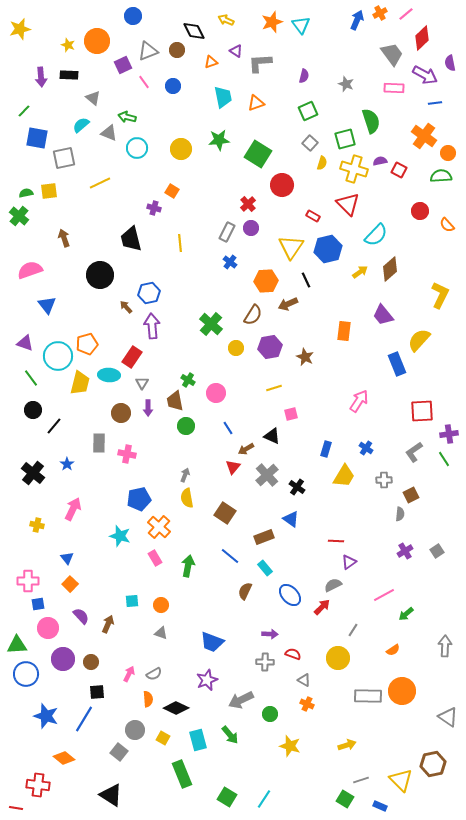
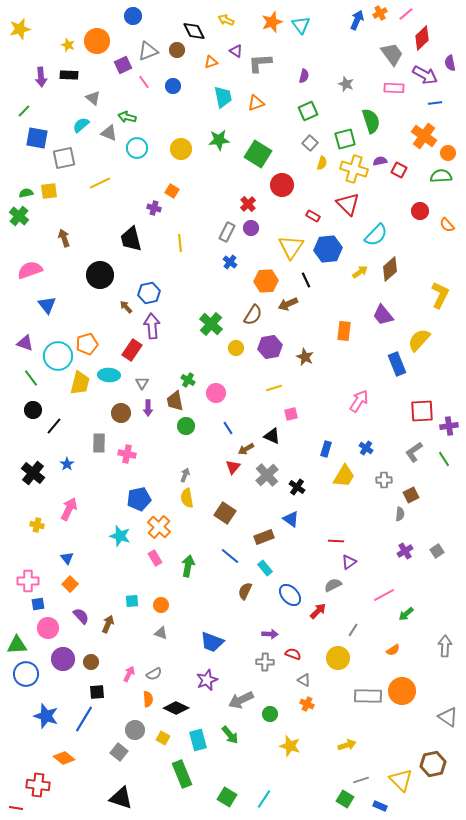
blue hexagon at (328, 249): rotated 8 degrees clockwise
red rectangle at (132, 357): moved 7 px up
purple cross at (449, 434): moved 8 px up
pink arrow at (73, 509): moved 4 px left
red arrow at (322, 607): moved 4 px left, 4 px down
black triangle at (111, 795): moved 10 px right, 3 px down; rotated 15 degrees counterclockwise
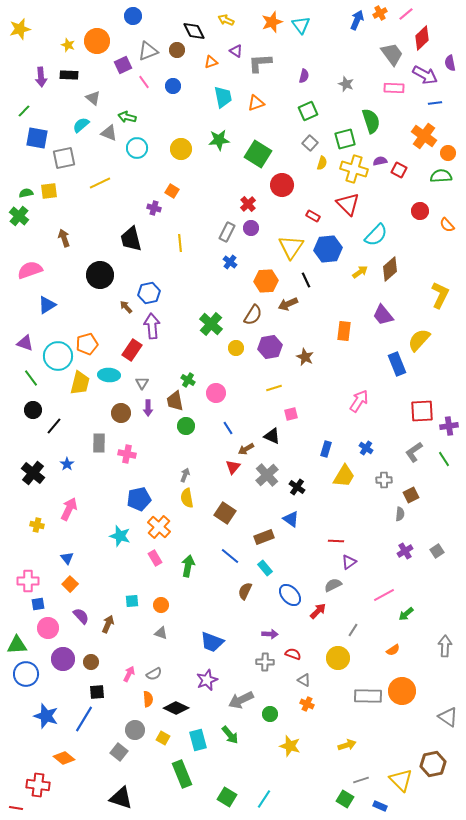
blue triangle at (47, 305): rotated 36 degrees clockwise
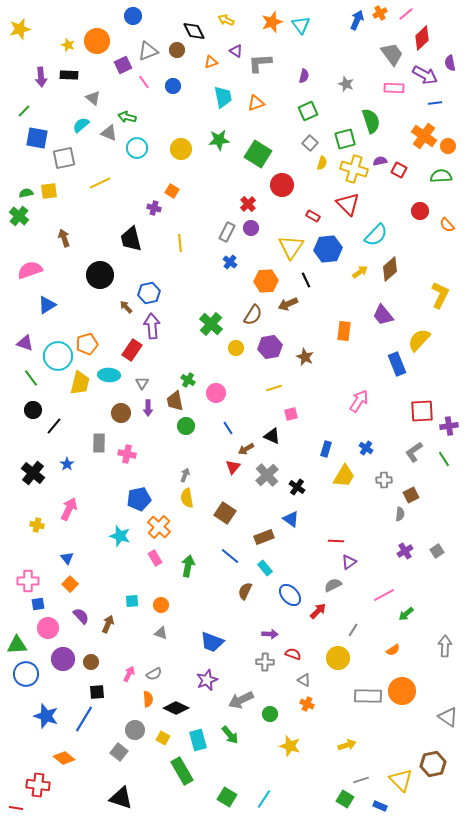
orange circle at (448, 153): moved 7 px up
green rectangle at (182, 774): moved 3 px up; rotated 8 degrees counterclockwise
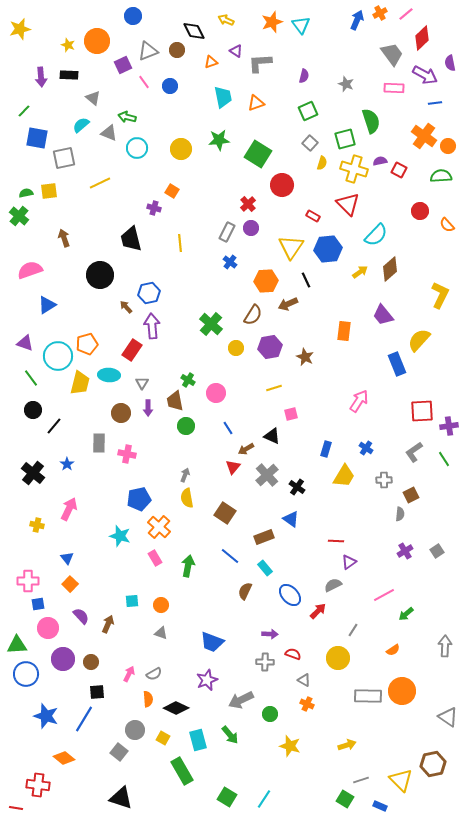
blue circle at (173, 86): moved 3 px left
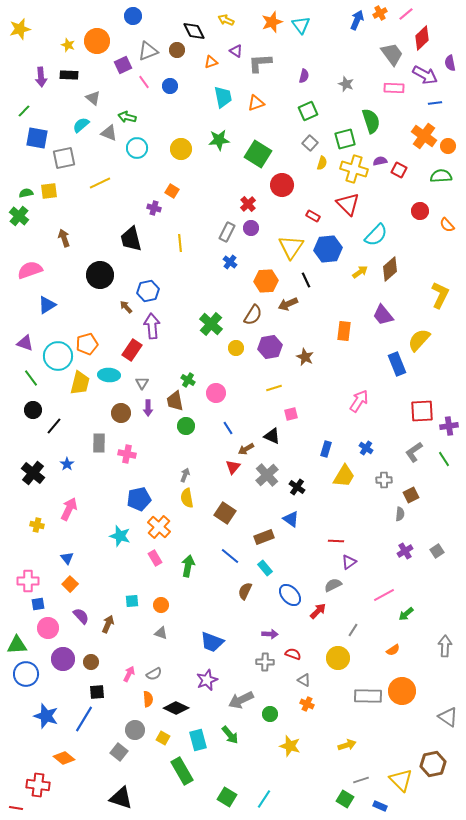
blue hexagon at (149, 293): moved 1 px left, 2 px up
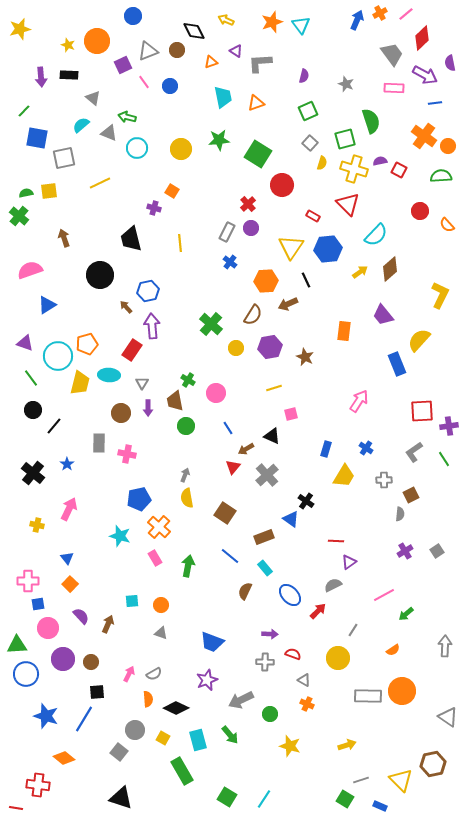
black cross at (297, 487): moved 9 px right, 14 px down
